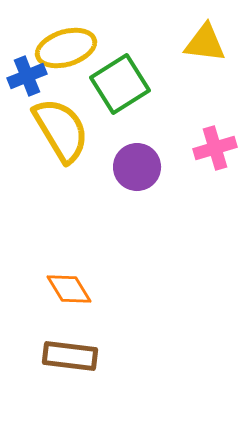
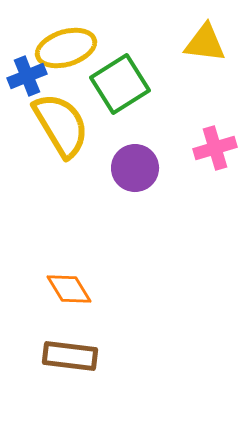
yellow semicircle: moved 5 px up
purple circle: moved 2 px left, 1 px down
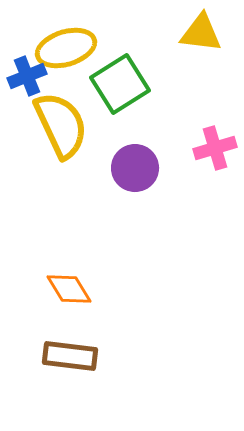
yellow triangle: moved 4 px left, 10 px up
yellow semicircle: rotated 6 degrees clockwise
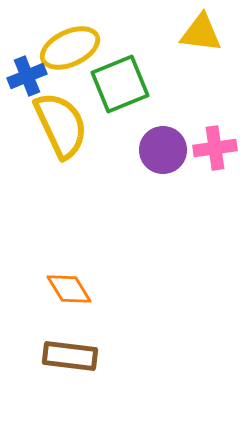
yellow ellipse: moved 4 px right; rotated 8 degrees counterclockwise
green square: rotated 10 degrees clockwise
pink cross: rotated 9 degrees clockwise
purple circle: moved 28 px right, 18 px up
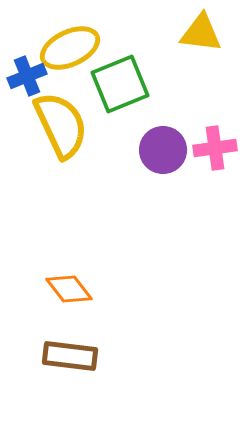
orange diamond: rotated 6 degrees counterclockwise
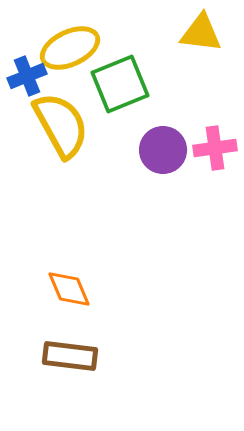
yellow semicircle: rotated 4 degrees counterclockwise
orange diamond: rotated 15 degrees clockwise
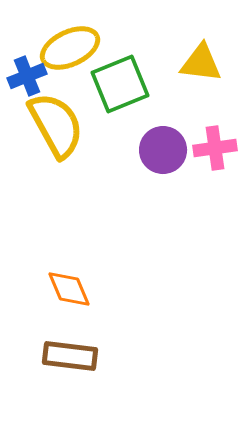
yellow triangle: moved 30 px down
yellow semicircle: moved 5 px left
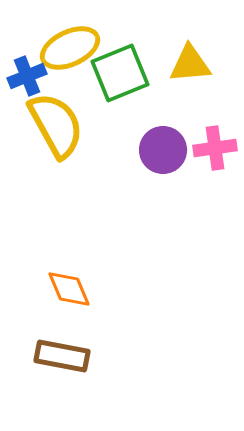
yellow triangle: moved 11 px left, 1 px down; rotated 12 degrees counterclockwise
green square: moved 11 px up
brown rectangle: moved 8 px left; rotated 4 degrees clockwise
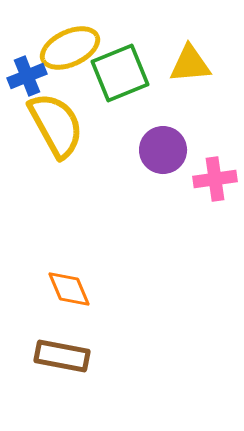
pink cross: moved 31 px down
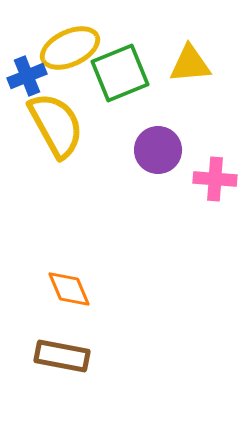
purple circle: moved 5 px left
pink cross: rotated 12 degrees clockwise
